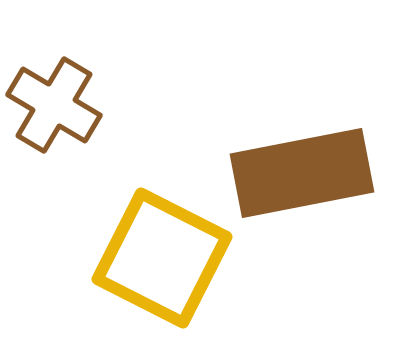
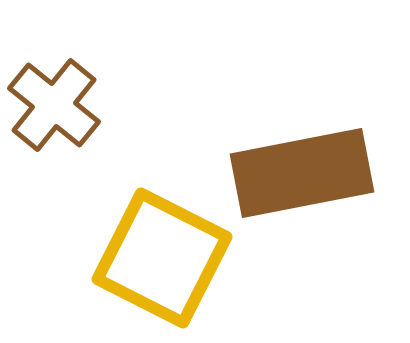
brown cross: rotated 8 degrees clockwise
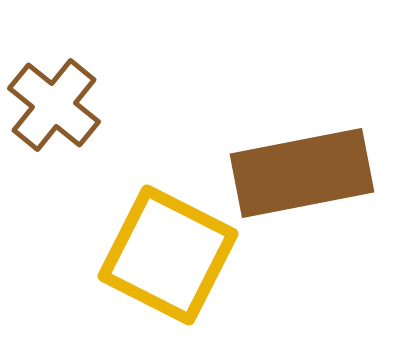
yellow square: moved 6 px right, 3 px up
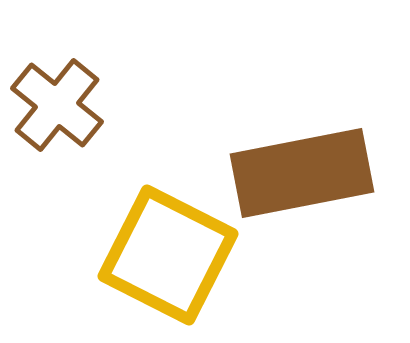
brown cross: moved 3 px right
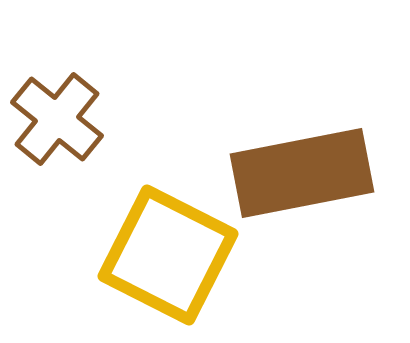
brown cross: moved 14 px down
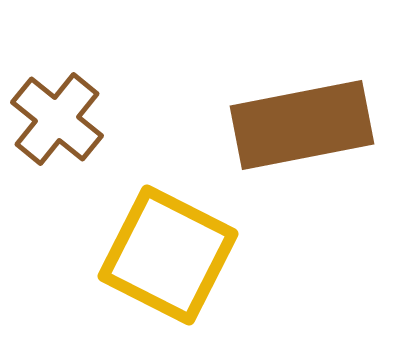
brown rectangle: moved 48 px up
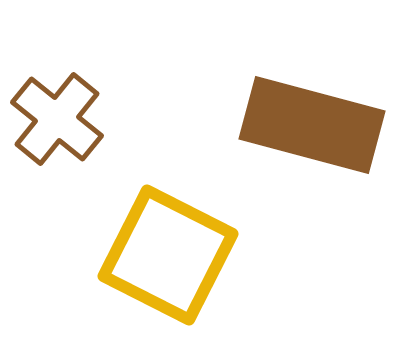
brown rectangle: moved 10 px right; rotated 26 degrees clockwise
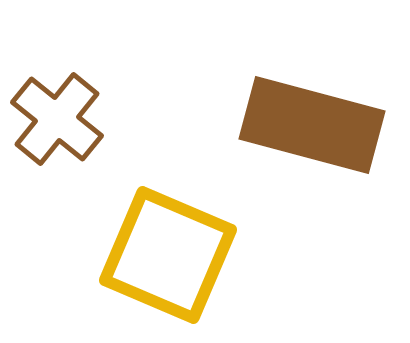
yellow square: rotated 4 degrees counterclockwise
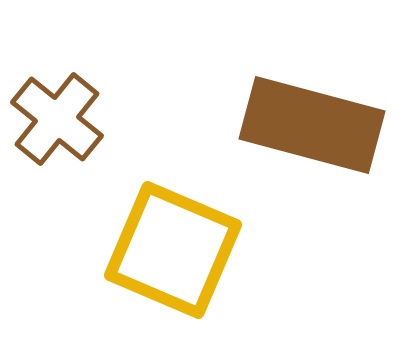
yellow square: moved 5 px right, 5 px up
